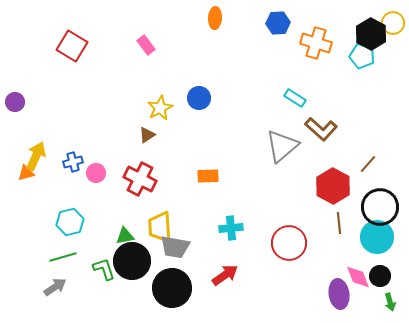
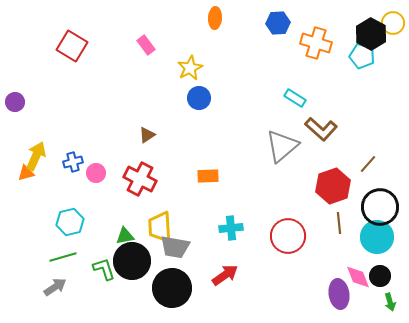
yellow star at (160, 108): moved 30 px right, 40 px up
red hexagon at (333, 186): rotated 12 degrees clockwise
red circle at (289, 243): moved 1 px left, 7 px up
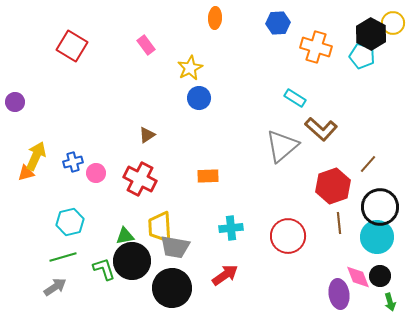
orange cross at (316, 43): moved 4 px down
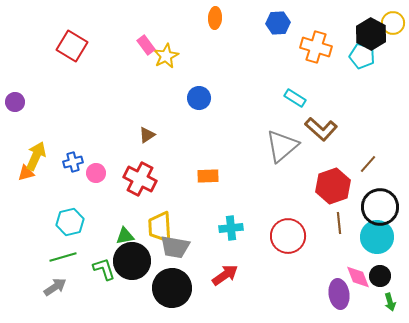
yellow star at (190, 68): moved 24 px left, 12 px up
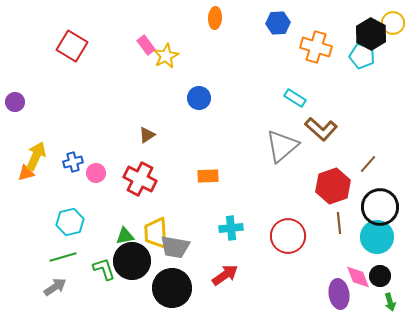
yellow trapezoid at (160, 227): moved 4 px left, 6 px down
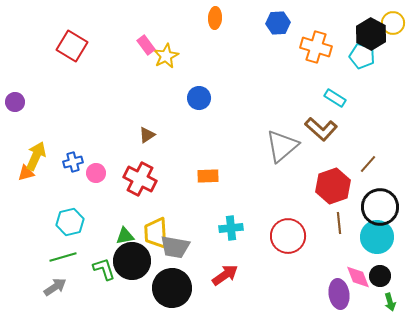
cyan rectangle at (295, 98): moved 40 px right
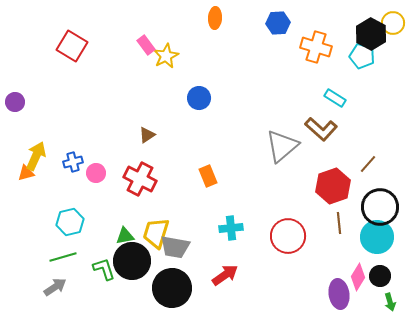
orange rectangle at (208, 176): rotated 70 degrees clockwise
yellow trapezoid at (156, 233): rotated 20 degrees clockwise
pink diamond at (358, 277): rotated 52 degrees clockwise
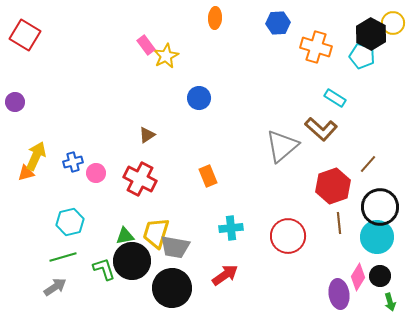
red square at (72, 46): moved 47 px left, 11 px up
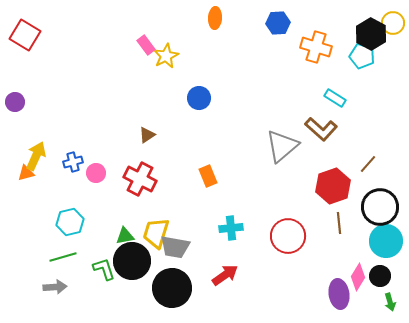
cyan circle at (377, 237): moved 9 px right, 4 px down
gray arrow at (55, 287): rotated 30 degrees clockwise
